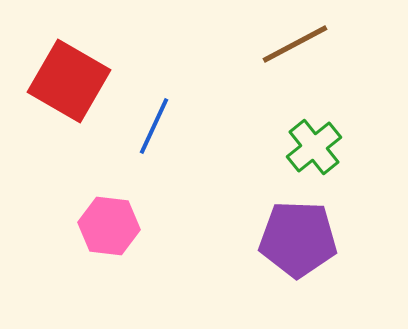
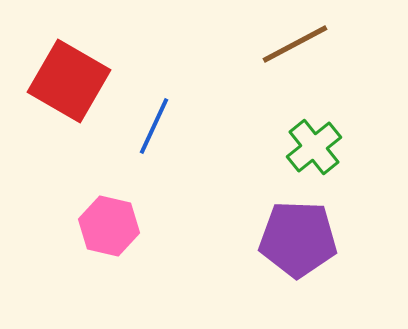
pink hexagon: rotated 6 degrees clockwise
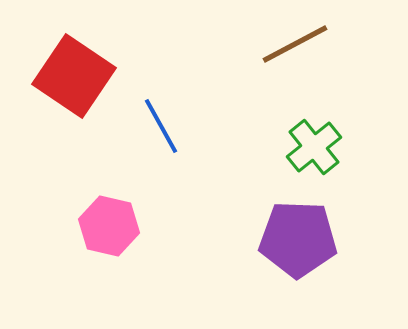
red square: moved 5 px right, 5 px up; rotated 4 degrees clockwise
blue line: moved 7 px right; rotated 54 degrees counterclockwise
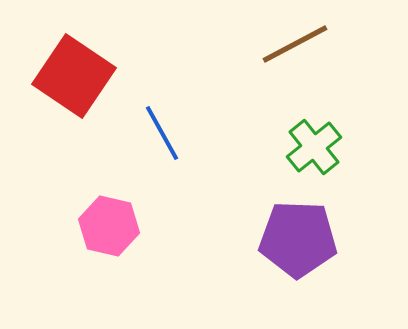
blue line: moved 1 px right, 7 px down
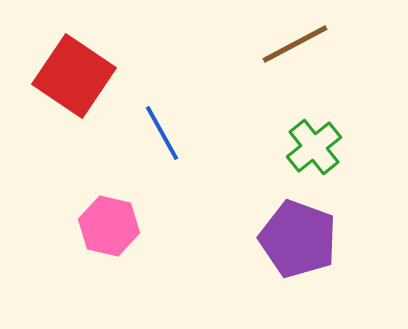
purple pentagon: rotated 18 degrees clockwise
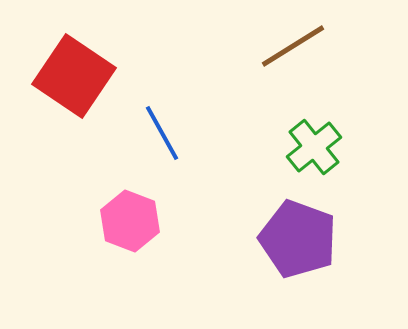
brown line: moved 2 px left, 2 px down; rotated 4 degrees counterclockwise
pink hexagon: moved 21 px right, 5 px up; rotated 8 degrees clockwise
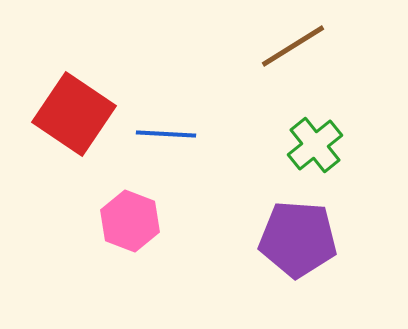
red square: moved 38 px down
blue line: moved 4 px right, 1 px down; rotated 58 degrees counterclockwise
green cross: moved 1 px right, 2 px up
purple pentagon: rotated 16 degrees counterclockwise
